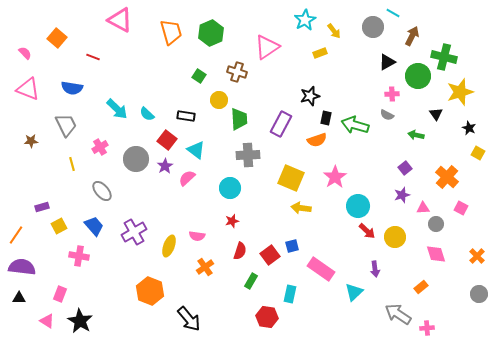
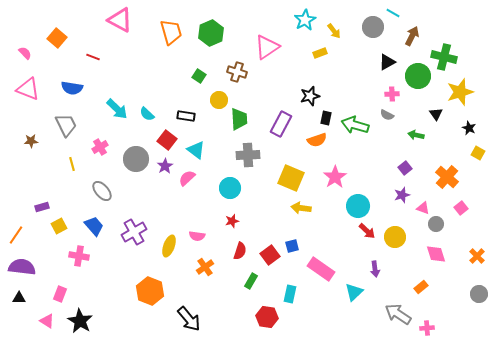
pink triangle at (423, 208): rotated 24 degrees clockwise
pink square at (461, 208): rotated 24 degrees clockwise
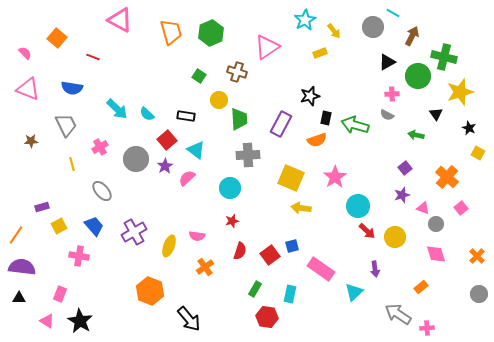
red square at (167, 140): rotated 12 degrees clockwise
green rectangle at (251, 281): moved 4 px right, 8 px down
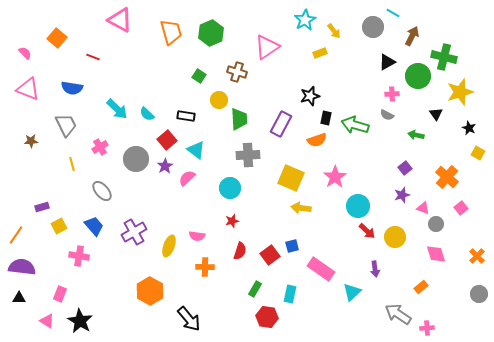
orange cross at (205, 267): rotated 36 degrees clockwise
orange hexagon at (150, 291): rotated 8 degrees clockwise
cyan triangle at (354, 292): moved 2 px left
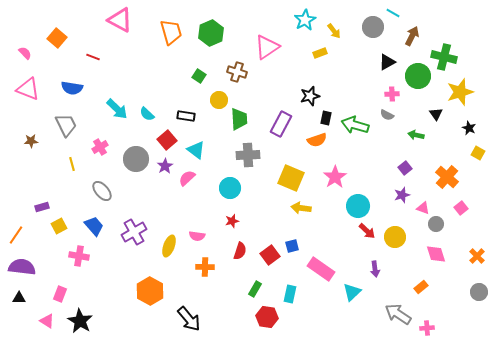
gray circle at (479, 294): moved 2 px up
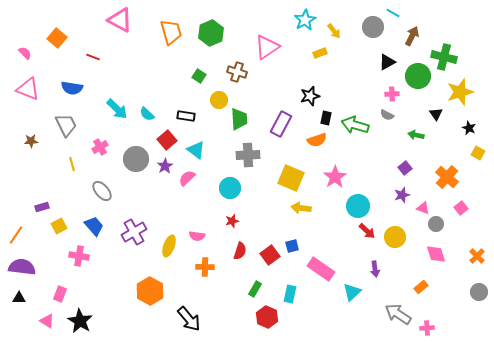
red hexagon at (267, 317): rotated 15 degrees clockwise
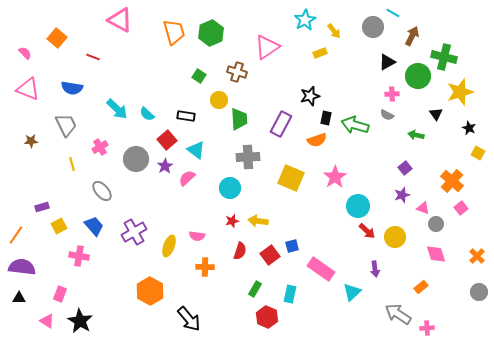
orange trapezoid at (171, 32): moved 3 px right
gray cross at (248, 155): moved 2 px down
orange cross at (447, 177): moved 5 px right, 4 px down
yellow arrow at (301, 208): moved 43 px left, 13 px down
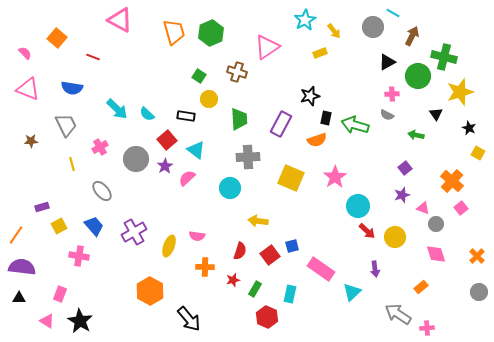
yellow circle at (219, 100): moved 10 px left, 1 px up
red star at (232, 221): moved 1 px right, 59 px down
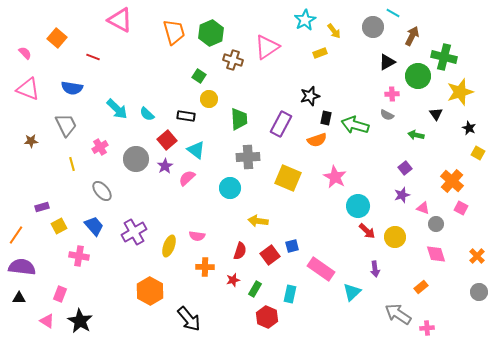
brown cross at (237, 72): moved 4 px left, 12 px up
pink star at (335, 177): rotated 10 degrees counterclockwise
yellow square at (291, 178): moved 3 px left
pink square at (461, 208): rotated 24 degrees counterclockwise
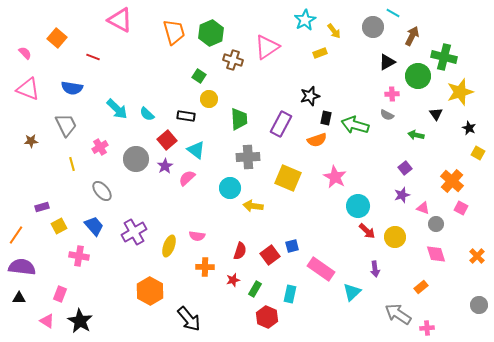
yellow arrow at (258, 221): moved 5 px left, 15 px up
gray circle at (479, 292): moved 13 px down
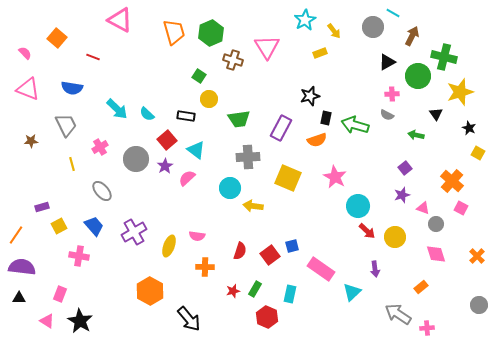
pink triangle at (267, 47): rotated 28 degrees counterclockwise
green trapezoid at (239, 119): rotated 85 degrees clockwise
purple rectangle at (281, 124): moved 4 px down
red star at (233, 280): moved 11 px down
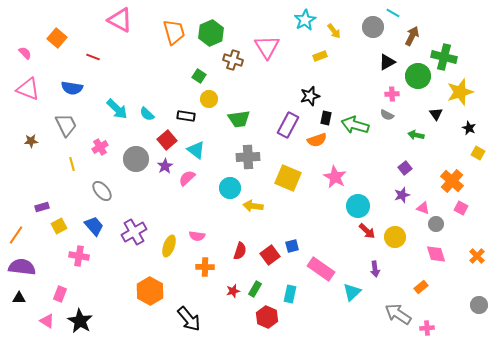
yellow rectangle at (320, 53): moved 3 px down
purple rectangle at (281, 128): moved 7 px right, 3 px up
